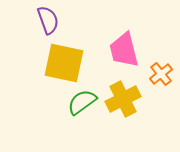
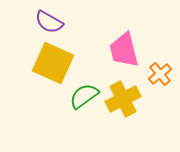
purple semicircle: moved 1 px right, 2 px down; rotated 140 degrees clockwise
yellow square: moved 11 px left; rotated 12 degrees clockwise
orange cross: moved 1 px left
green semicircle: moved 2 px right, 6 px up
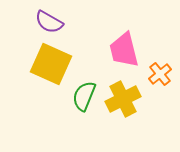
yellow square: moved 2 px left, 1 px down
green semicircle: rotated 32 degrees counterclockwise
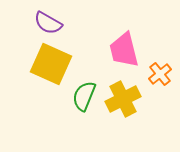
purple semicircle: moved 1 px left, 1 px down
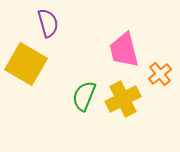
purple semicircle: rotated 136 degrees counterclockwise
yellow square: moved 25 px left; rotated 6 degrees clockwise
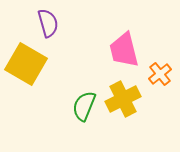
green semicircle: moved 10 px down
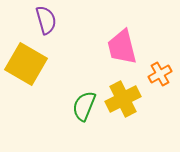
purple semicircle: moved 2 px left, 3 px up
pink trapezoid: moved 2 px left, 3 px up
orange cross: rotated 10 degrees clockwise
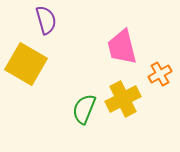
green semicircle: moved 3 px down
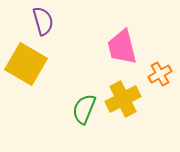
purple semicircle: moved 3 px left, 1 px down
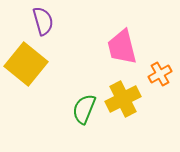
yellow square: rotated 9 degrees clockwise
